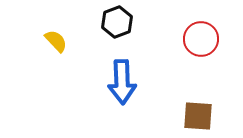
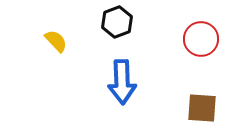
brown square: moved 4 px right, 8 px up
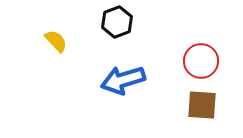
red circle: moved 22 px down
blue arrow: moved 1 px right, 2 px up; rotated 75 degrees clockwise
brown square: moved 3 px up
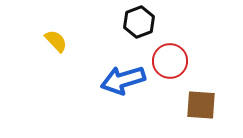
black hexagon: moved 22 px right
red circle: moved 31 px left
brown square: moved 1 px left
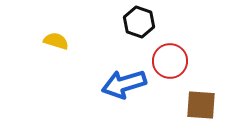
black hexagon: rotated 20 degrees counterclockwise
yellow semicircle: rotated 30 degrees counterclockwise
blue arrow: moved 1 px right, 4 px down
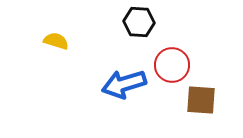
black hexagon: rotated 16 degrees counterclockwise
red circle: moved 2 px right, 4 px down
brown square: moved 5 px up
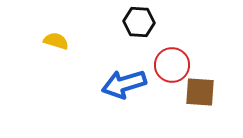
brown square: moved 1 px left, 8 px up
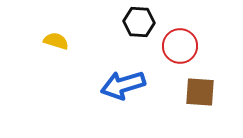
red circle: moved 8 px right, 19 px up
blue arrow: moved 1 px left, 1 px down
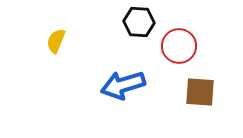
yellow semicircle: rotated 85 degrees counterclockwise
red circle: moved 1 px left
